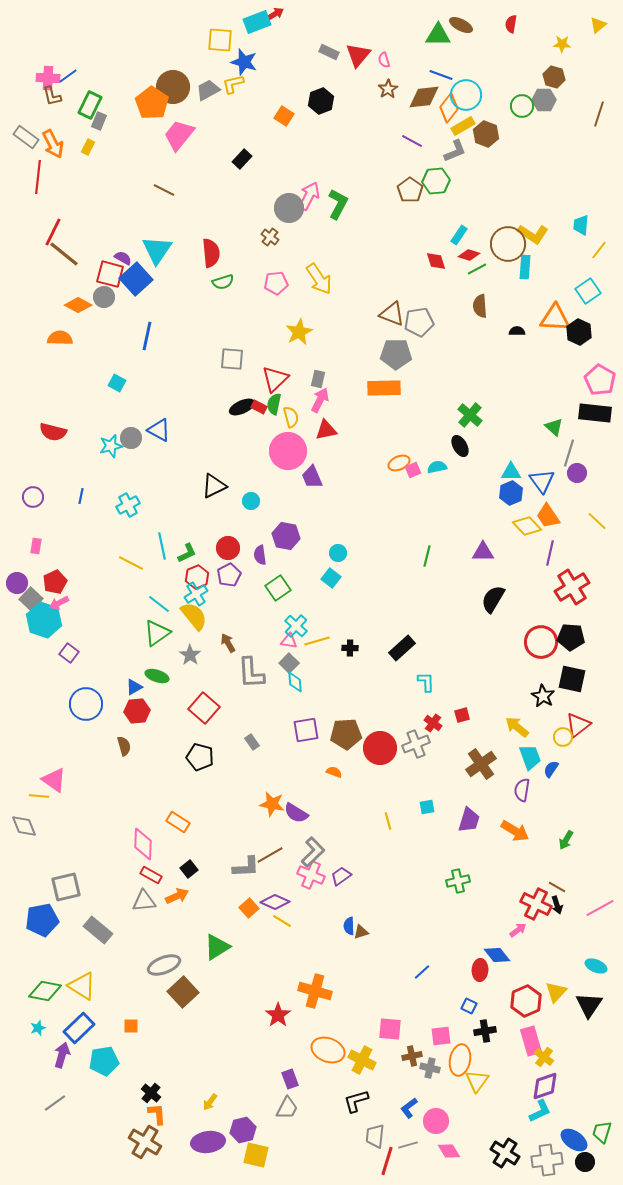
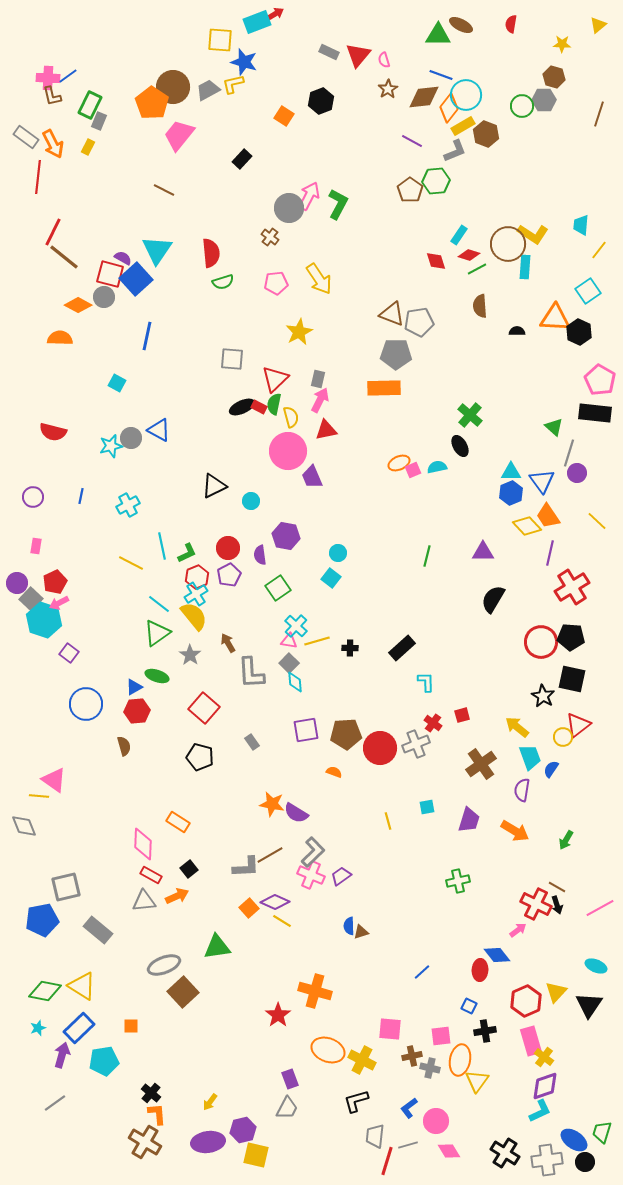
brown line at (64, 254): moved 3 px down
green triangle at (217, 947): rotated 24 degrees clockwise
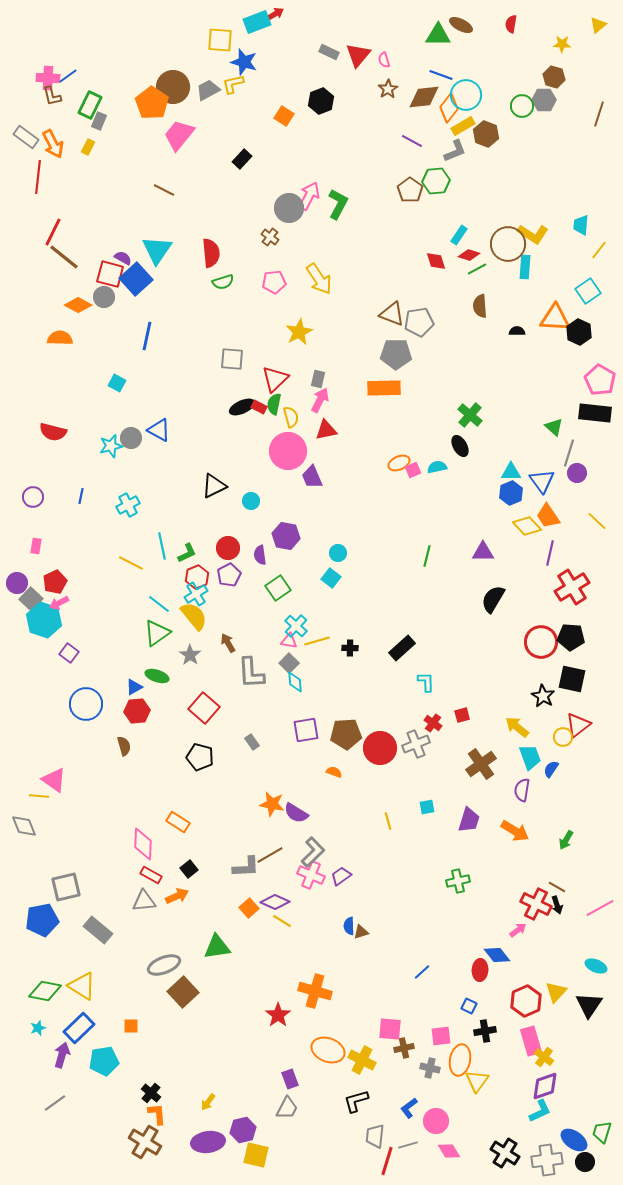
pink pentagon at (276, 283): moved 2 px left, 1 px up
brown cross at (412, 1056): moved 8 px left, 8 px up
yellow arrow at (210, 1102): moved 2 px left
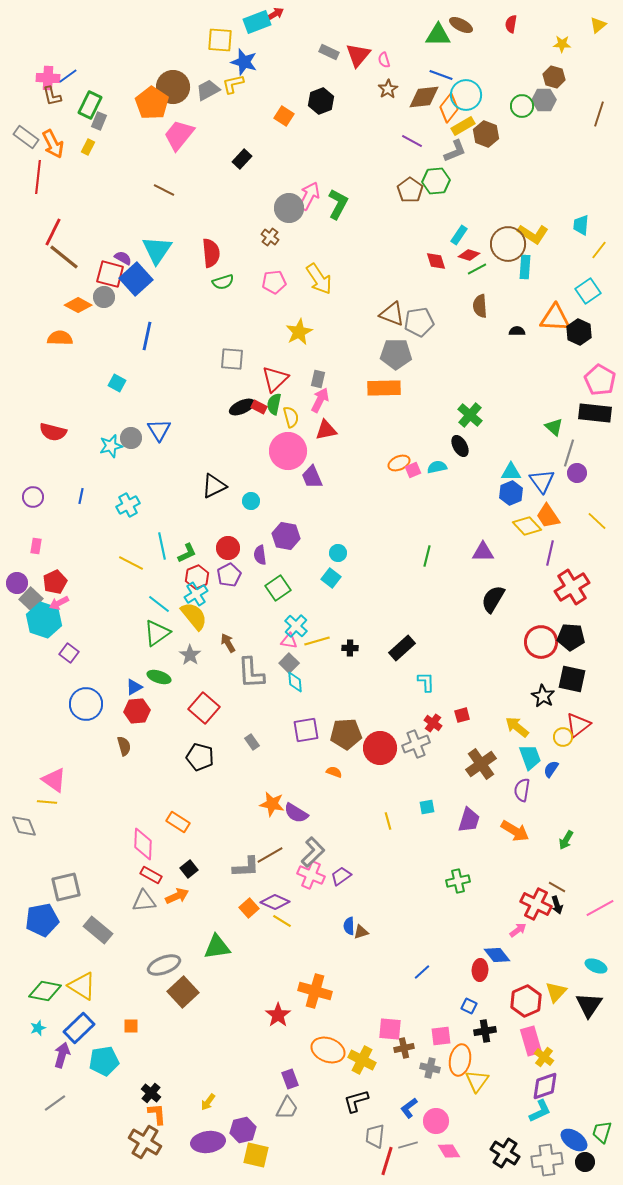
blue triangle at (159, 430): rotated 30 degrees clockwise
green ellipse at (157, 676): moved 2 px right, 1 px down
yellow line at (39, 796): moved 8 px right, 6 px down
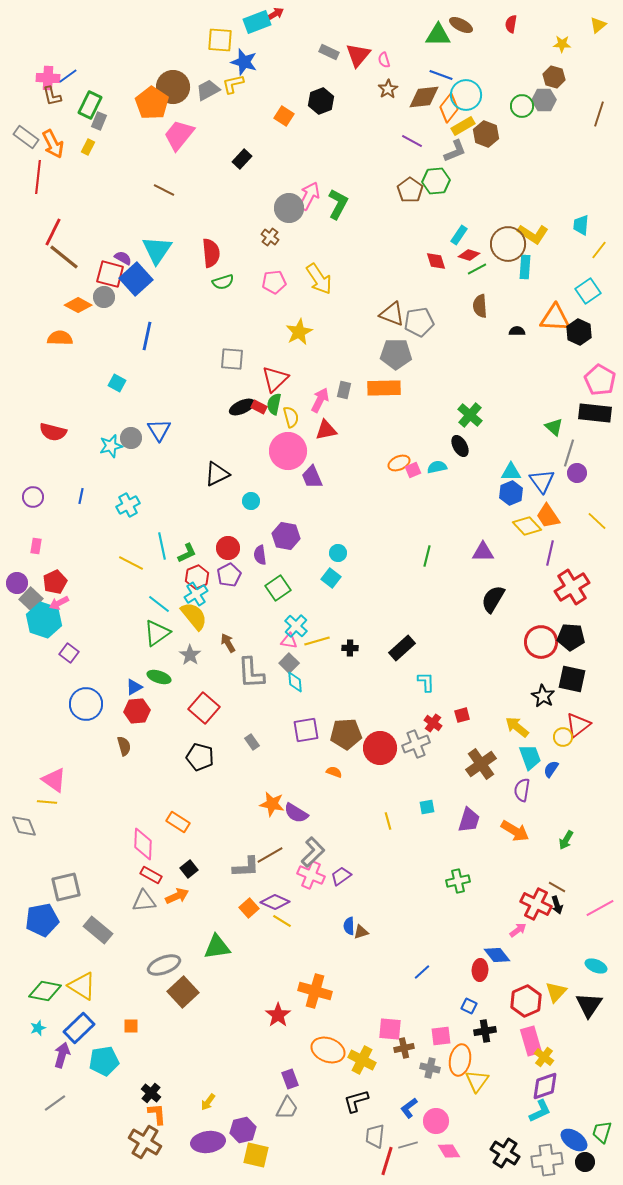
gray rectangle at (318, 379): moved 26 px right, 11 px down
black triangle at (214, 486): moved 3 px right, 12 px up
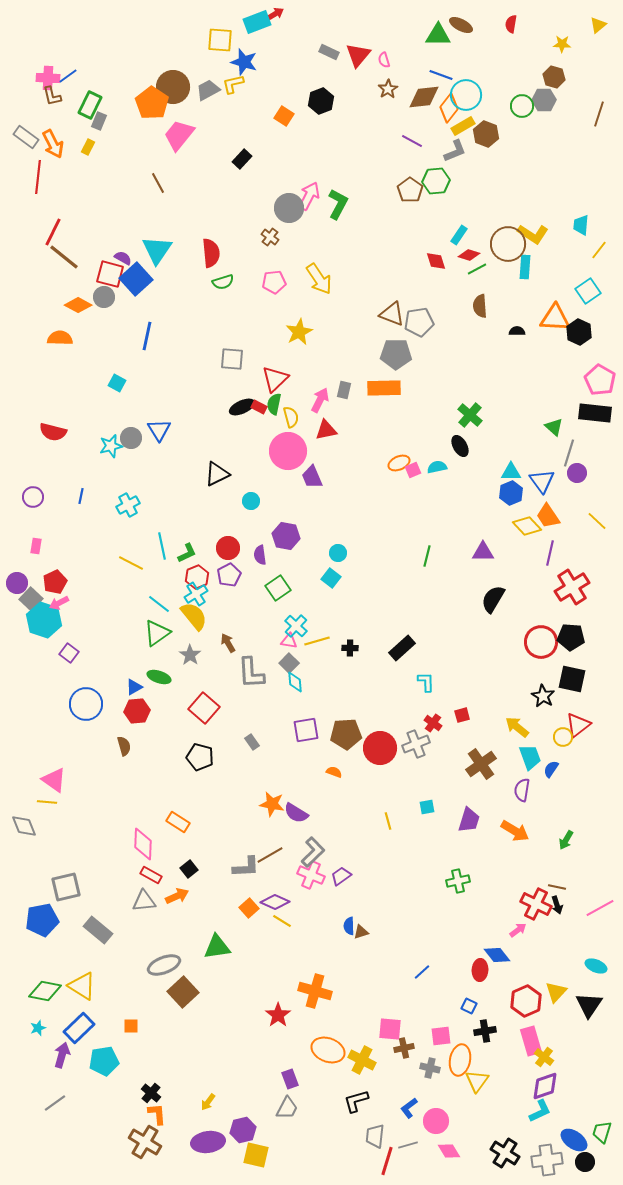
brown line at (164, 190): moved 6 px left, 7 px up; rotated 35 degrees clockwise
brown line at (557, 887): rotated 18 degrees counterclockwise
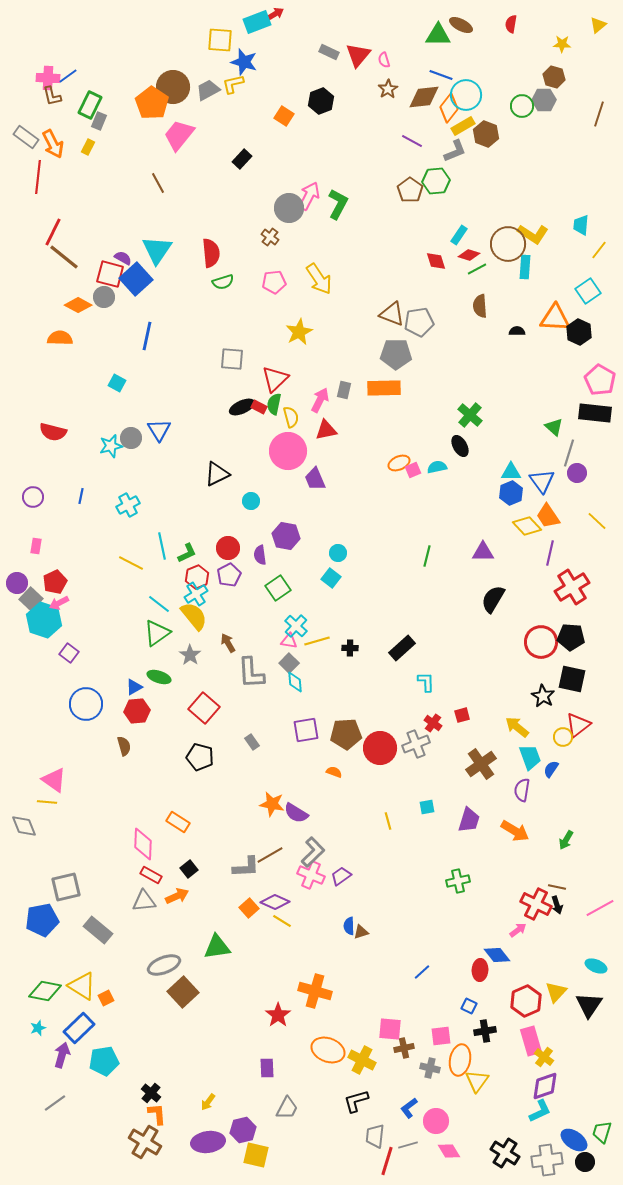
purple trapezoid at (312, 477): moved 3 px right, 2 px down
orange square at (131, 1026): moved 25 px left, 28 px up; rotated 28 degrees counterclockwise
purple rectangle at (290, 1079): moved 23 px left, 11 px up; rotated 18 degrees clockwise
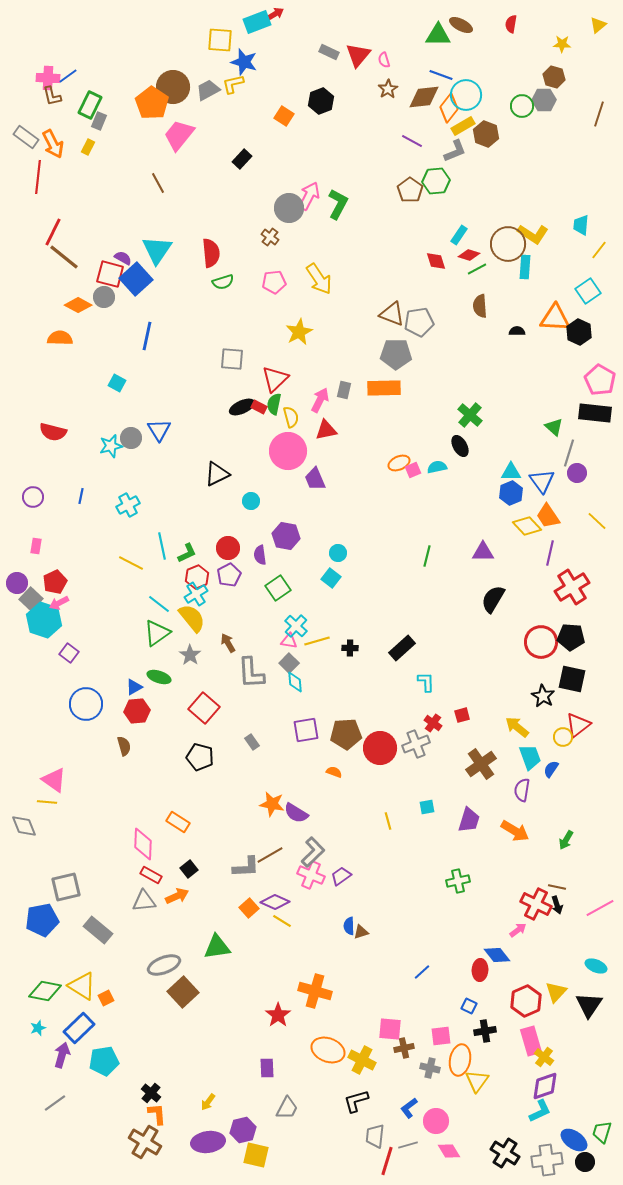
yellow semicircle at (194, 616): moved 2 px left, 2 px down
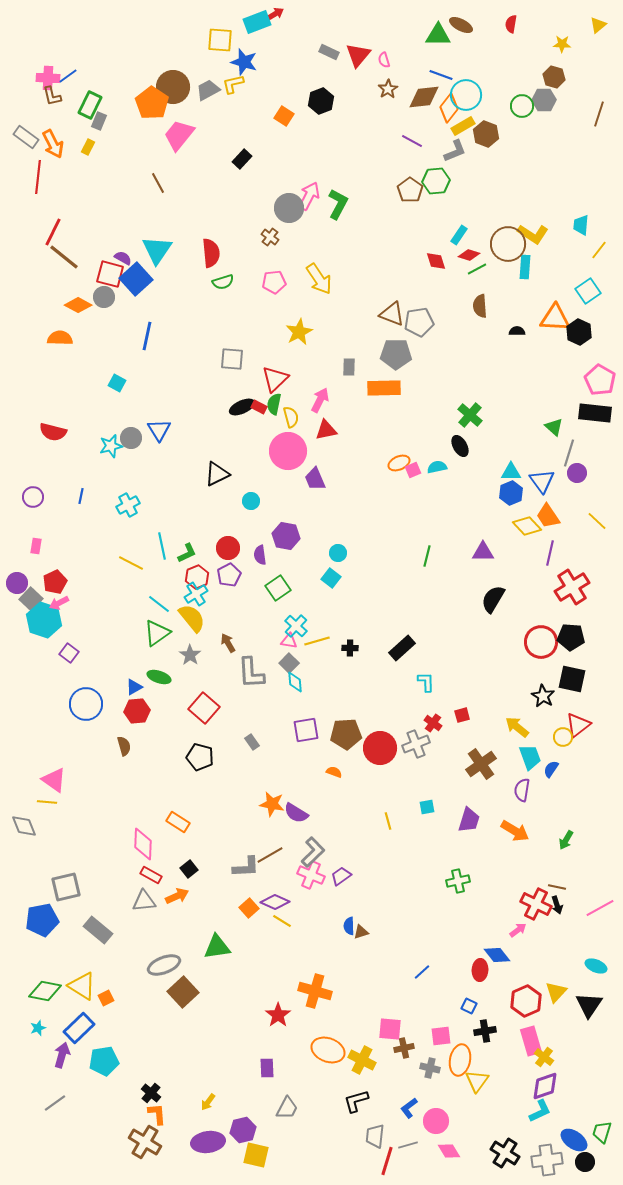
gray rectangle at (344, 390): moved 5 px right, 23 px up; rotated 12 degrees counterclockwise
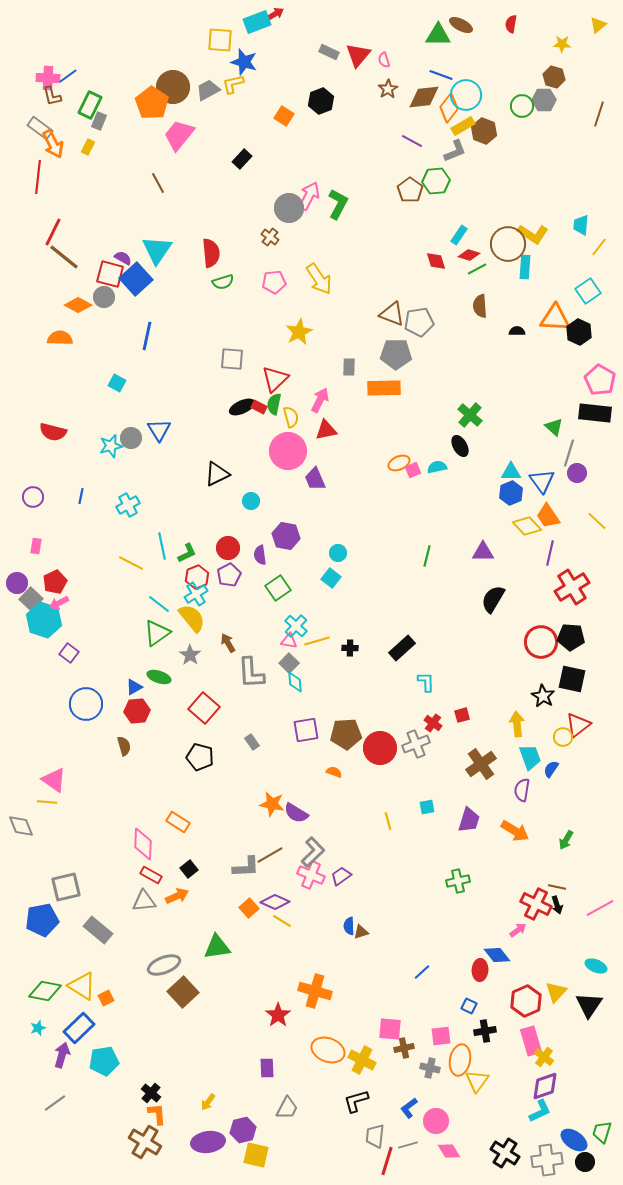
brown hexagon at (486, 134): moved 2 px left, 3 px up
gray rectangle at (26, 137): moved 14 px right, 9 px up
yellow line at (599, 250): moved 3 px up
yellow arrow at (517, 727): moved 3 px up; rotated 45 degrees clockwise
gray diamond at (24, 826): moved 3 px left
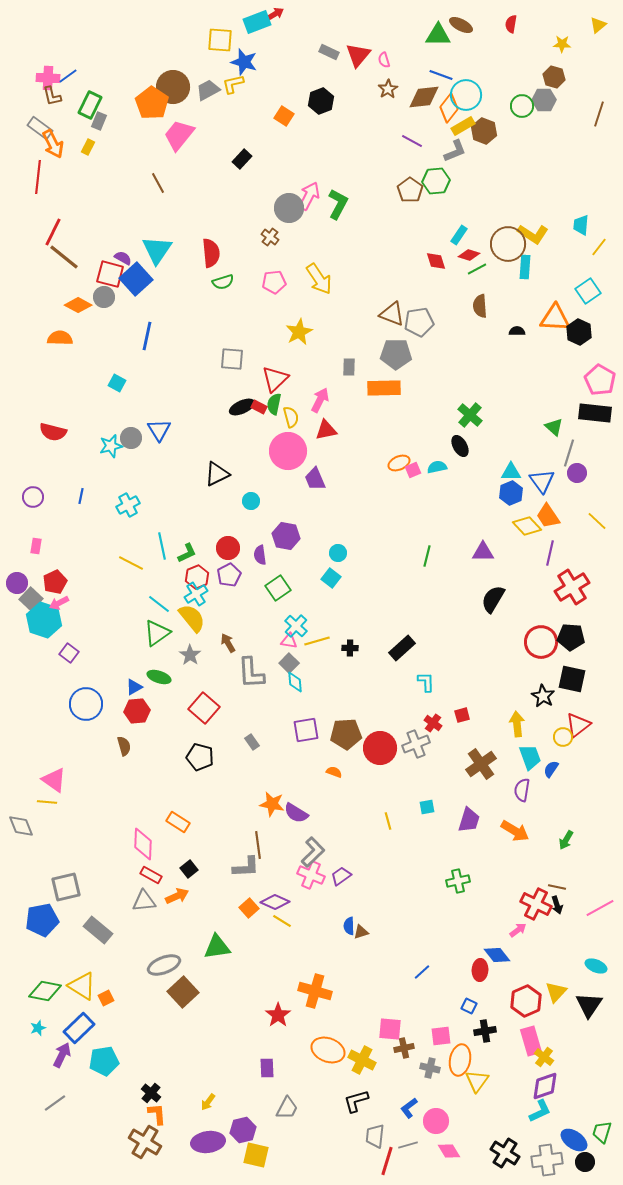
brown line at (270, 855): moved 12 px left, 10 px up; rotated 68 degrees counterclockwise
purple arrow at (62, 1055): rotated 10 degrees clockwise
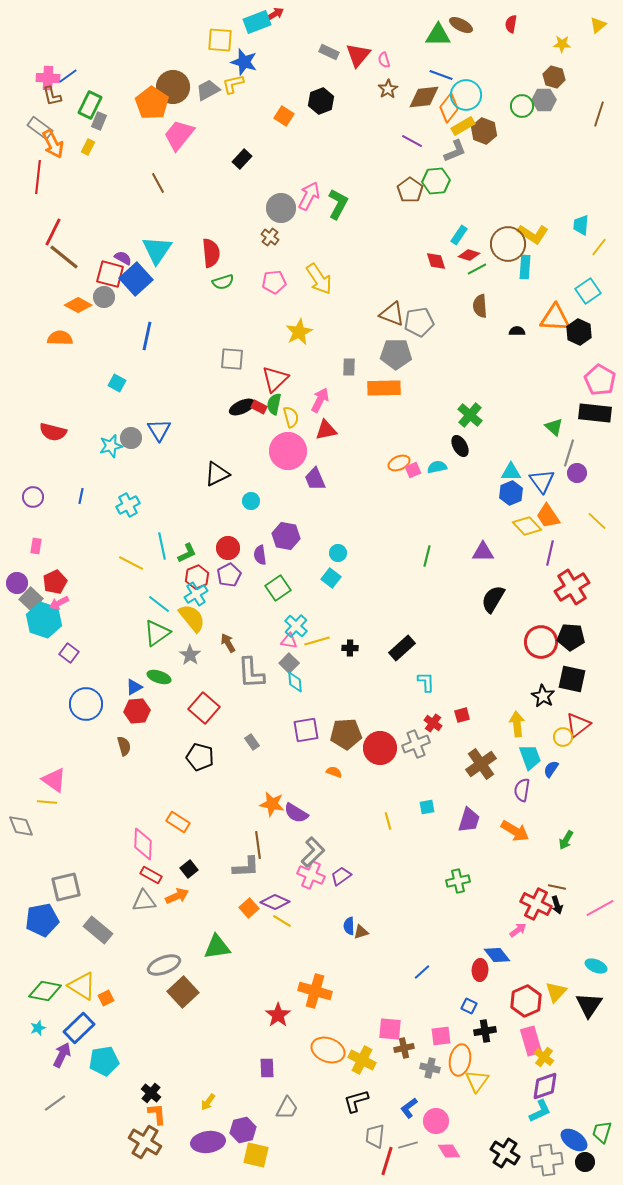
gray circle at (289, 208): moved 8 px left
